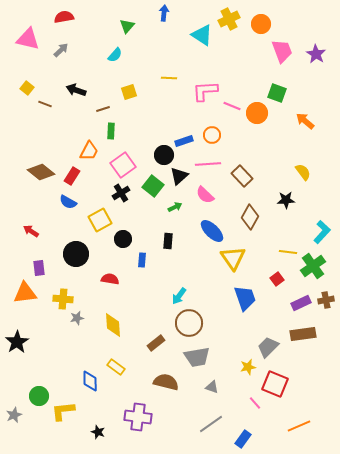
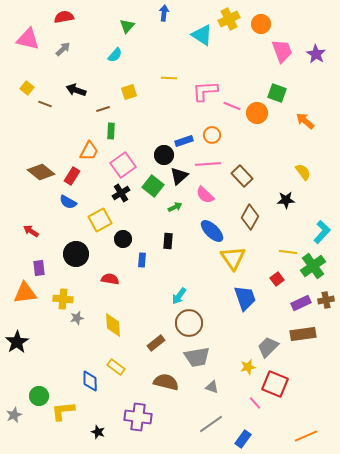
gray arrow at (61, 50): moved 2 px right, 1 px up
orange line at (299, 426): moved 7 px right, 10 px down
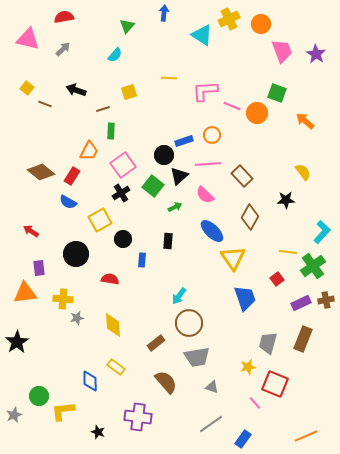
brown rectangle at (303, 334): moved 5 px down; rotated 60 degrees counterclockwise
gray trapezoid at (268, 347): moved 4 px up; rotated 30 degrees counterclockwise
brown semicircle at (166, 382): rotated 35 degrees clockwise
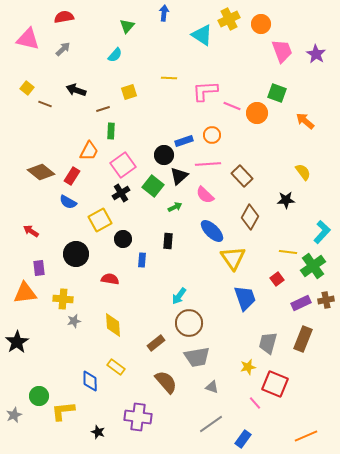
gray star at (77, 318): moved 3 px left, 3 px down
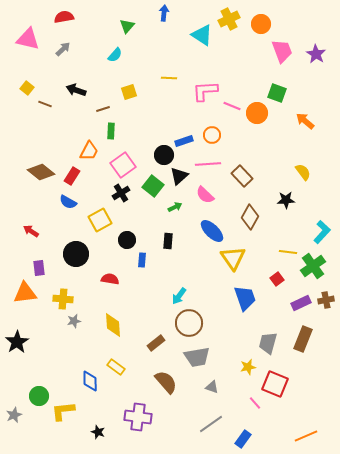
black circle at (123, 239): moved 4 px right, 1 px down
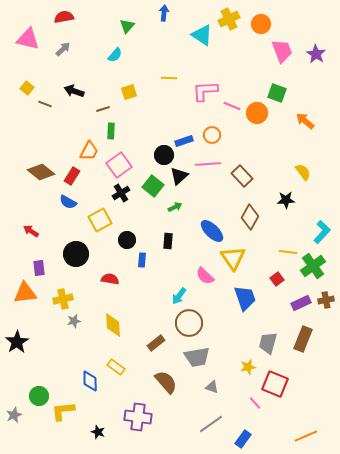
black arrow at (76, 90): moved 2 px left, 1 px down
pink square at (123, 165): moved 4 px left
pink semicircle at (205, 195): moved 81 px down
yellow cross at (63, 299): rotated 18 degrees counterclockwise
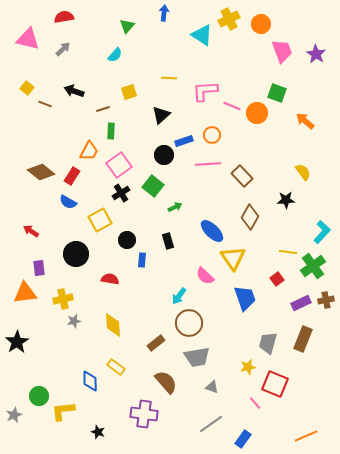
black triangle at (179, 176): moved 18 px left, 61 px up
black rectangle at (168, 241): rotated 21 degrees counterclockwise
purple cross at (138, 417): moved 6 px right, 3 px up
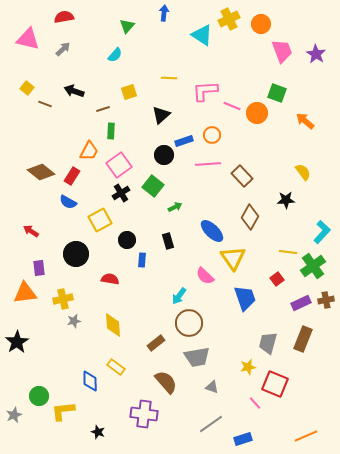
blue rectangle at (243, 439): rotated 36 degrees clockwise
